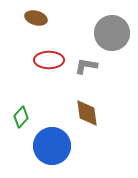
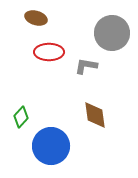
red ellipse: moved 8 px up
brown diamond: moved 8 px right, 2 px down
blue circle: moved 1 px left
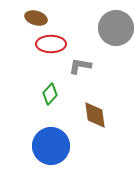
gray circle: moved 4 px right, 5 px up
red ellipse: moved 2 px right, 8 px up
gray L-shape: moved 6 px left
green diamond: moved 29 px right, 23 px up
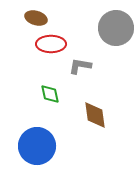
green diamond: rotated 55 degrees counterclockwise
blue circle: moved 14 px left
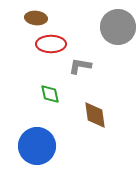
brown ellipse: rotated 10 degrees counterclockwise
gray circle: moved 2 px right, 1 px up
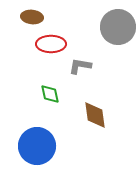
brown ellipse: moved 4 px left, 1 px up
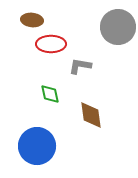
brown ellipse: moved 3 px down
brown diamond: moved 4 px left
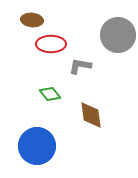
gray circle: moved 8 px down
green diamond: rotated 25 degrees counterclockwise
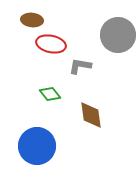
red ellipse: rotated 12 degrees clockwise
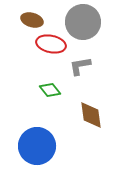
brown ellipse: rotated 10 degrees clockwise
gray circle: moved 35 px left, 13 px up
gray L-shape: rotated 20 degrees counterclockwise
green diamond: moved 4 px up
